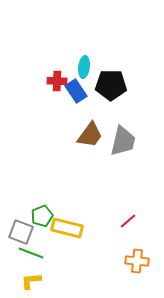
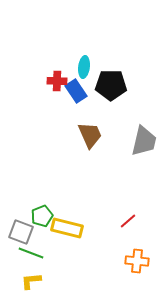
brown trapezoid: rotated 60 degrees counterclockwise
gray trapezoid: moved 21 px right
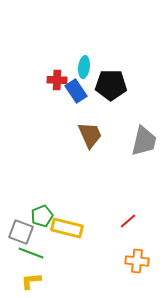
red cross: moved 1 px up
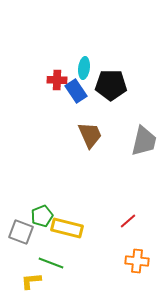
cyan ellipse: moved 1 px down
green line: moved 20 px right, 10 px down
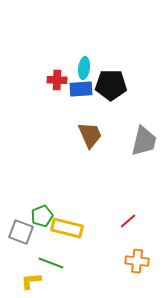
blue rectangle: moved 5 px right, 2 px up; rotated 60 degrees counterclockwise
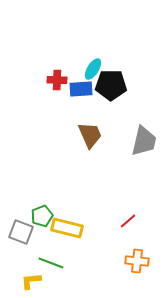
cyan ellipse: moved 9 px right, 1 px down; rotated 25 degrees clockwise
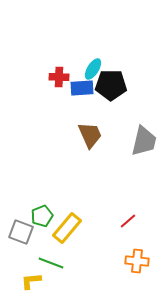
red cross: moved 2 px right, 3 px up
blue rectangle: moved 1 px right, 1 px up
yellow rectangle: rotated 64 degrees counterclockwise
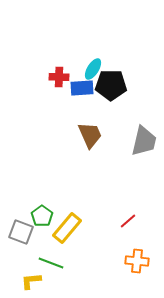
green pentagon: rotated 15 degrees counterclockwise
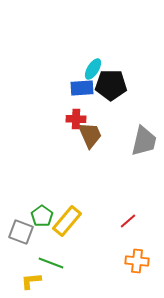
red cross: moved 17 px right, 42 px down
yellow rectangle: moved 7 px up
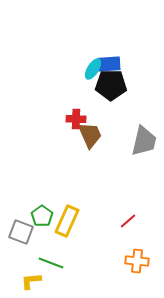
blue rectangle: moved 27 px right, 24 px up
yellow rectangle: rotated 16 degrees counterclockwise
